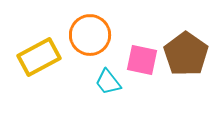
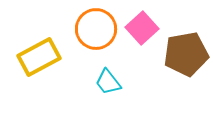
orange circle: moved 6 px right, 6 px up
brown pentagon: rotated 27 degrees clockwise
pink square: moved 32 px up; rotated 36 degrees clockwise
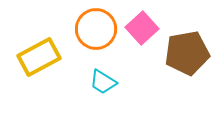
brown pentagon: moved 1 px right, 1 px up
cyan trapezoid: moved 5 px left; rotated 20 degrees counterclockwise
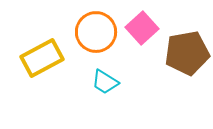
orange circle: moved 3 px down
yellow rectangle: moved 3 px right, 1 px down
cyan trapezoid: moved 2 px right
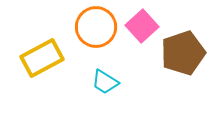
pink square: moved 2 px up
orange circle: moved 5 px up
brown pentagon: moved 4 px left; rotated 9 degrees counterclockwise
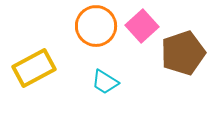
orange circle: moved 1 px up
yellow rectangle: moved 8 px left, 10 px down
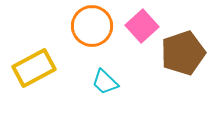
orange circle: moved 4 px left
cyan trapezoid: rotated 12 degrees clockwise
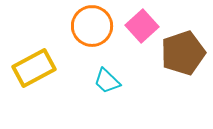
cyan trapezoid: moved 2 px right, 1 px up
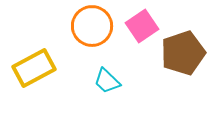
pink square: rotated 8 degrees clockwise
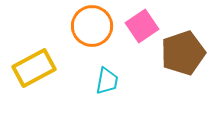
cyan trapezoid: rotated 124 degrees counterclockwise
